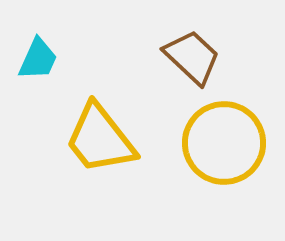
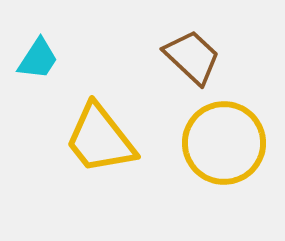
cyan trapezoid: rotated 9 degrees clockwise
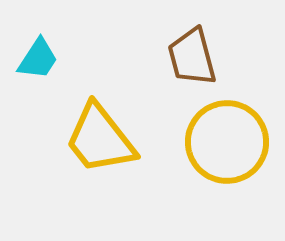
brown trapezoid: rotated 148 degrees counterclockwise
yellow circle: moved 3 px right, 1 px up
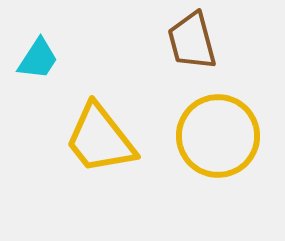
brown trapezoid: moved 16 px up
yellow circle: moved 9 px left, 6 px up
